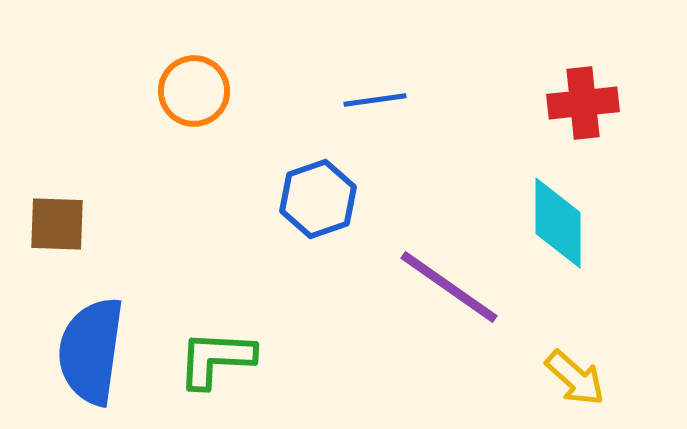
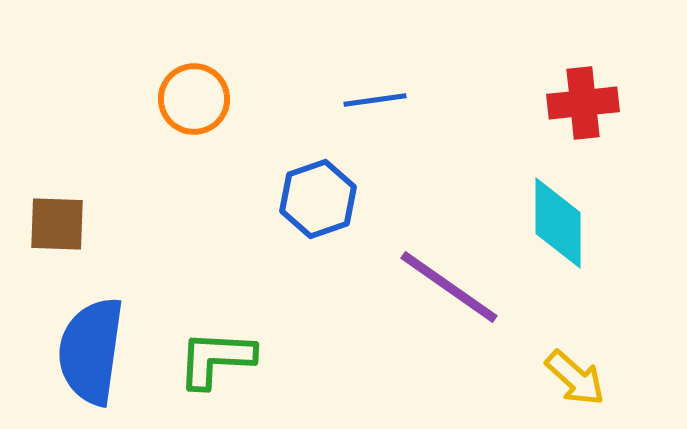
orange circle: moved 8 px down
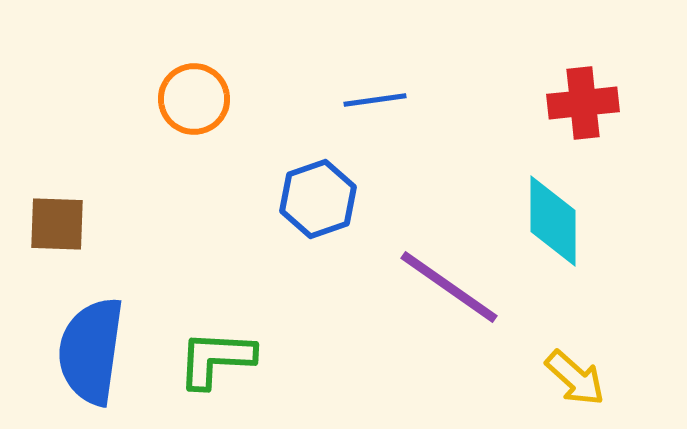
cyan diamond: moved 5 px left, 2 px up
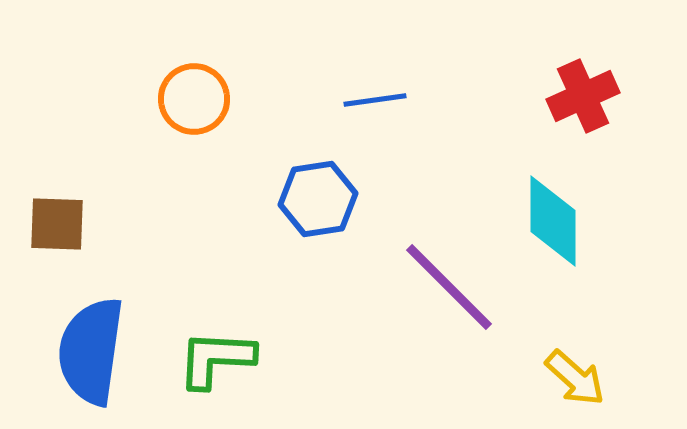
red cross: moved 7 px up; rotated 18 degrees counterclockwise
blue hexagon: rotated 10 degrees clockwise
purple line: rotated 10 degrees clockwise
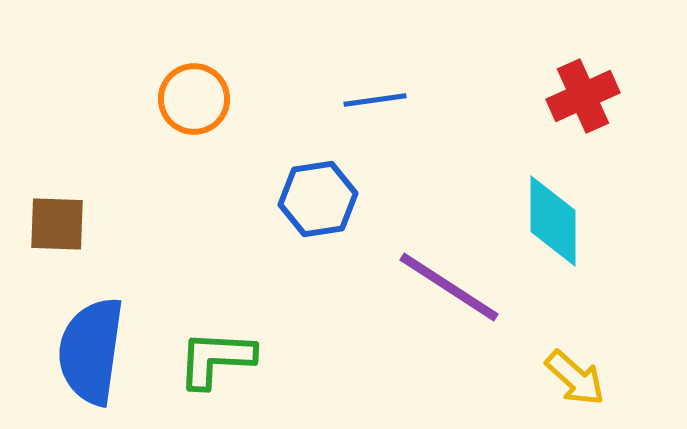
purple line: rotated 12 degrees counterclockwise
